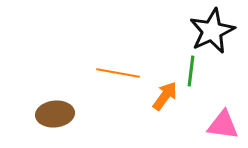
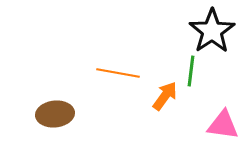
black star: rotated 9 degrees counterclockwise
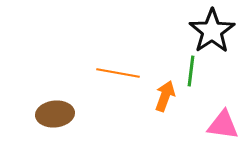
orange arrow: rotated 16 degrees counterclockwise
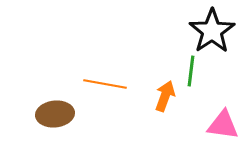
orange line: moved 13 px left, 11 px down
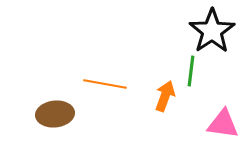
pink triangle: moved 1 px up
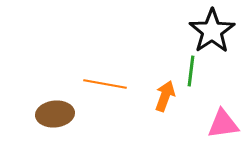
pink triangle: rotated 16 degrees counterclockwise
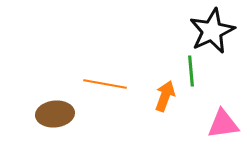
black star: rotated 9 degrees clockwise
green line: rotated 12 degrees counterclockwise
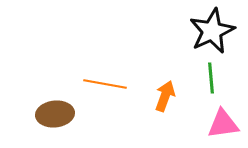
green line: moved 20 px right, 7 px down
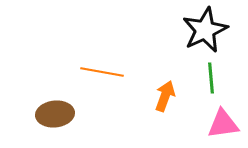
black star: moved 7 px left, 1 px up
orange line: moved 3 px left, 12 px up
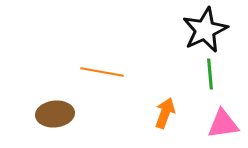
green line: moved 1 px left, 4 px up
orange arrow: moved 17 px down
